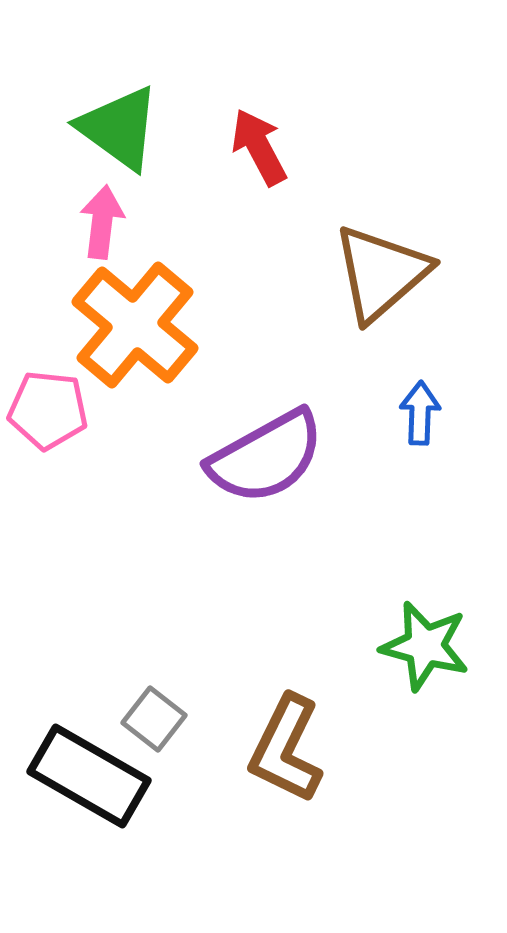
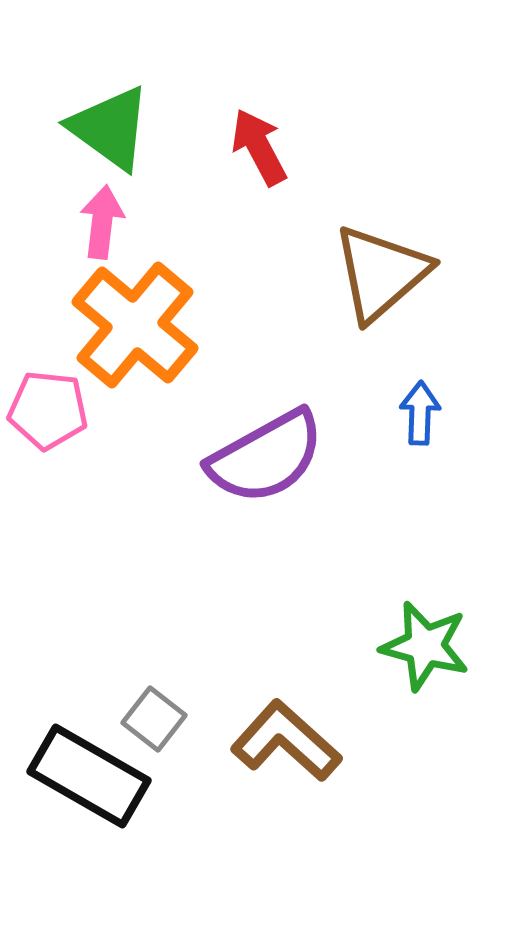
green triangle: moved 9 px left
brown L-shape: moved 8 px up; rotated 106 degrees clockwise
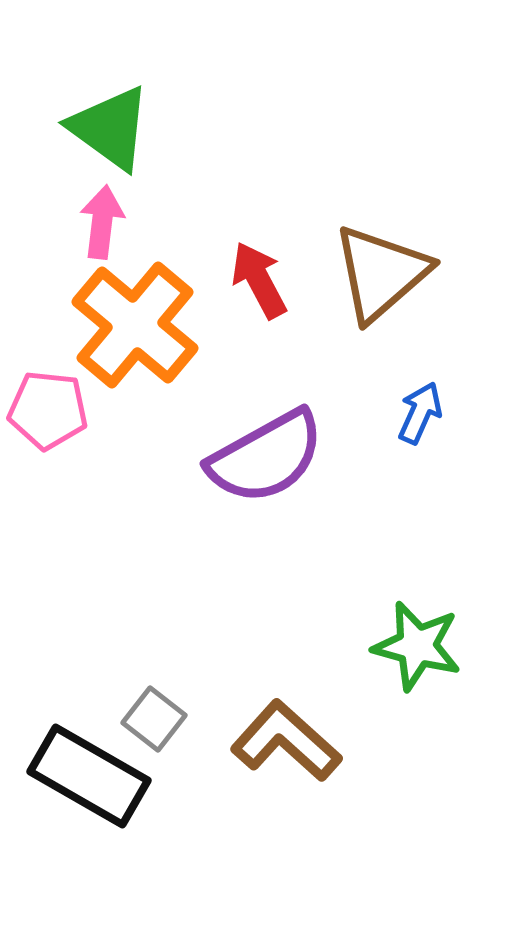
red arrow: moved 133 px down
blue arrow: rotated 22 degrees clockwise
green star: moved 8 px left
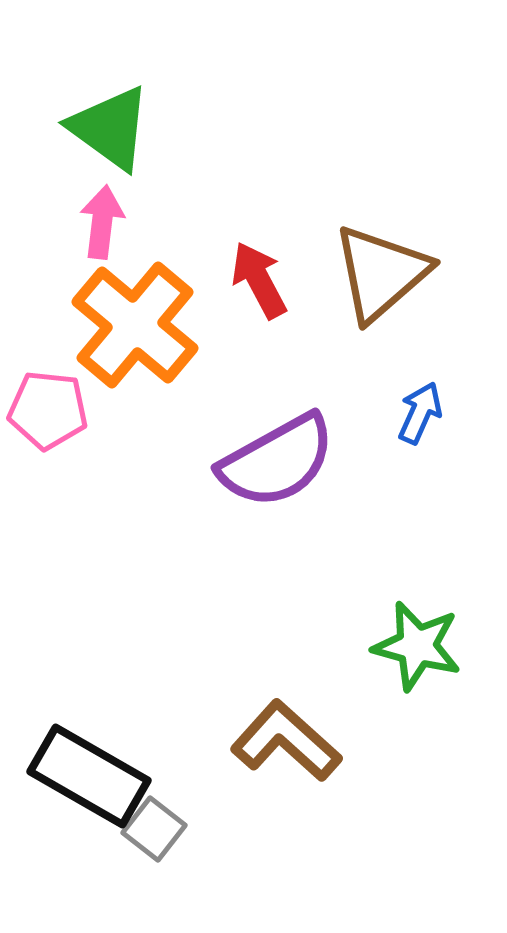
purple semicircle: moved 11 px right, 4 px down
gray square: moved 110 px down
